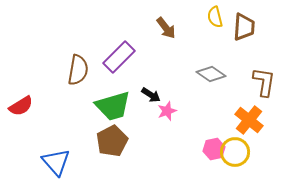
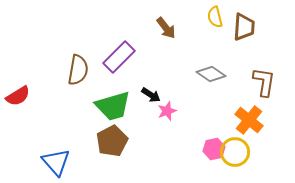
red semicircle: moved 3 px left, 10 px up
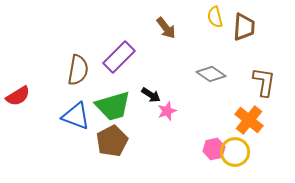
blue triangle: moved 20 px right, 46 px up; rotated 28 degrees counterclockwise
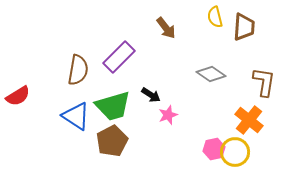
pink star: moved 1 px right, 4 px down
blue triangle: rotated 12 degrees clockwise
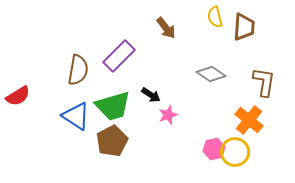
purple rectangle: moved 1 px up
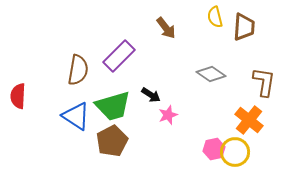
red semicircle: rotated 125 degrees clockwise
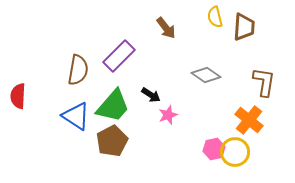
gray diamond: moved 5 px left, 1 px down
green trapezoid: rotated 33 degrees counterclockwise
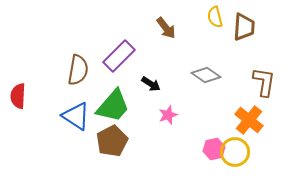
black arrow: moved 11 px up
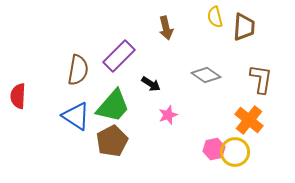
brown arrow: rotated 25 degrees clockwise
brown L-shape: moved 3 px left, 3 px up
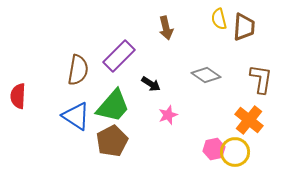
yellow semicircle: moved 4 px right, 2 px down
